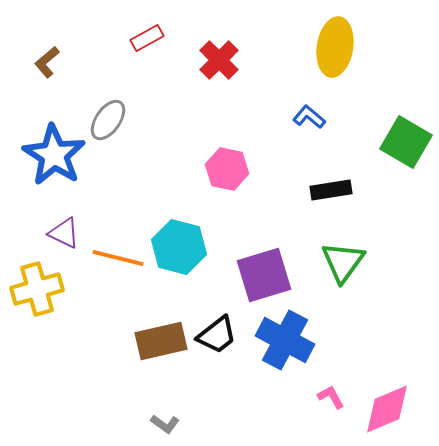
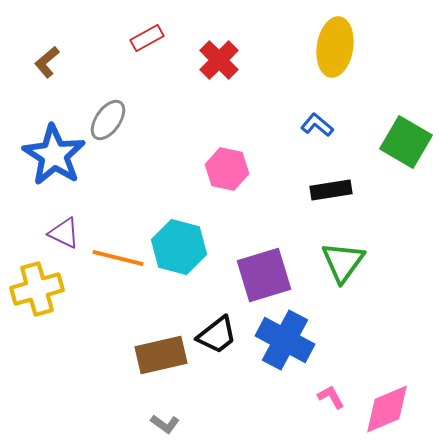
blue L-shape: moved 8 px right, 8 px down
brown rectangle: moved 14 px down
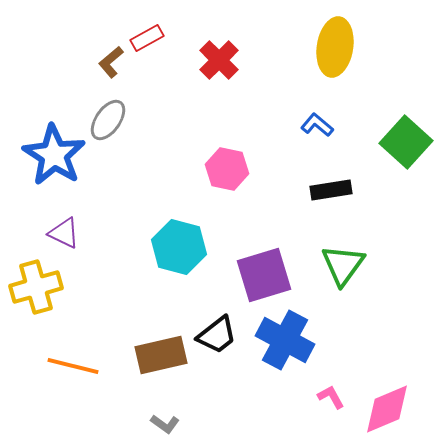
brown L-shape: moved 64 px right
green square: rotated 12 degrees clockwise
orange line: moved 45 px left, 108 px down
green triangle: moved 3 px down
yellow cross: moved 1 px left, 2 px up
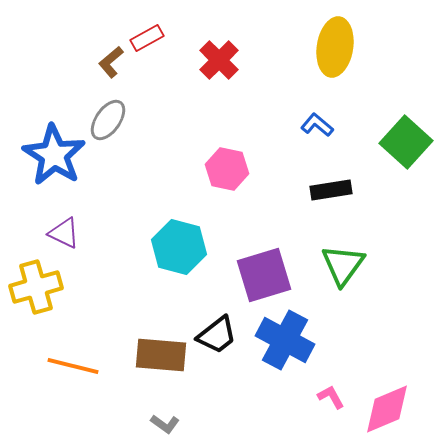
brown rectangle: rotated 18 degrees clockwise
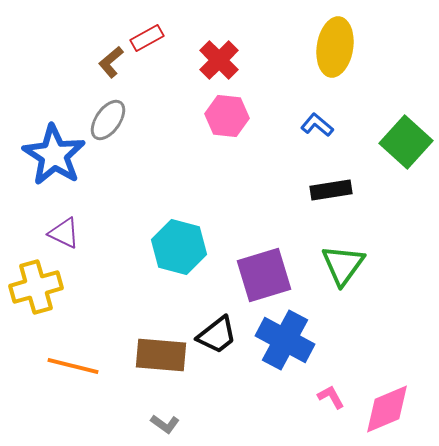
pink hexagon: moved 53 px up; rotated 6 degrees counterclockwise
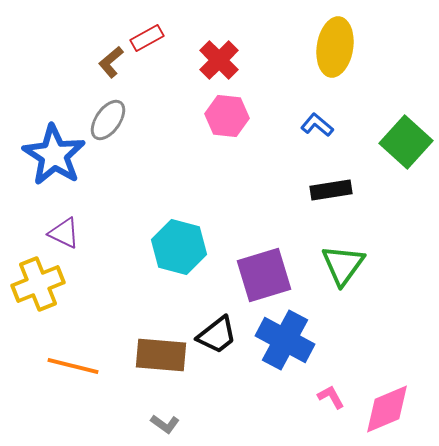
yellow cross: moved 2 px right, 3 px up; rotated 6 degrees counterclockwise
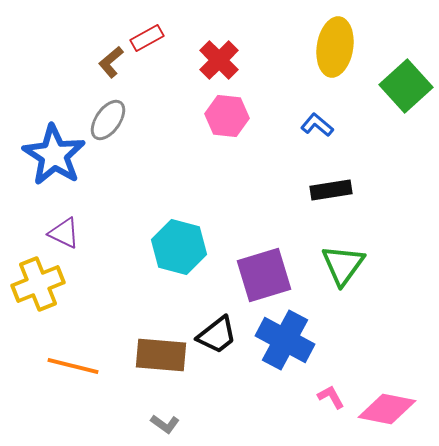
green square: moved 56 px up; rotated 6 degrees clockwise
pink diamond: rotated 34 degrees clockwise
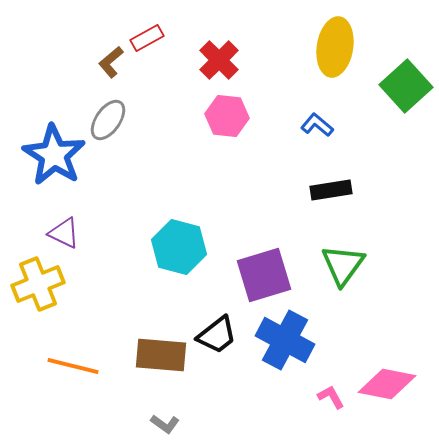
pink diamond: moved 25 px up
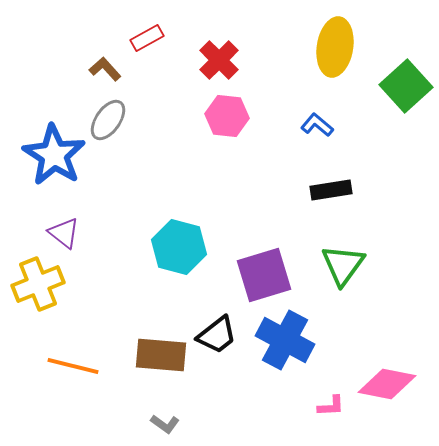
brown L-shape: moved 6 px left, 7 px down; rotated 88 degrees clockwise
purple triangle: rotated 12 degrees clockwise
pink L-shape: moved 9 px down; rotated 116 degrees clockwise
